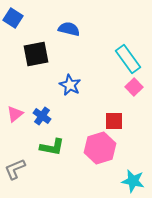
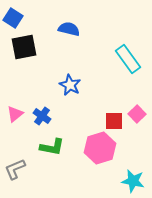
black square: moved 12 px left, 7 px up
pink square: moved 3 px right, 27 px down
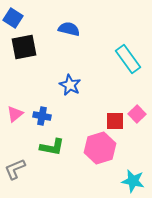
blue cross: rotated 24 degrees counterclockwise
red square: moved 1 px right
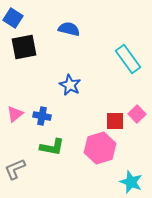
cyan star: moved 2 px left, 1 px down; rotated 10 degrees clockwise
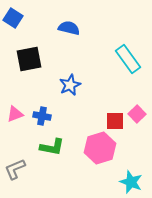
blue semicircle: moved 1 px up
black square: moved 5 px right, 12 px down
blue star: rotated 20 degrees clockwise
pink triangle: rotated 18 degrees clockwise
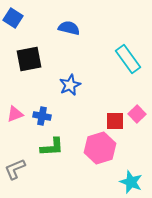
green L-shape: rotated 15 degrees counterclockwise
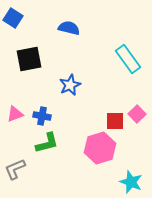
green L-shape: moved 5 px left, 4 px up; rotated 10 degrees counterclockwise
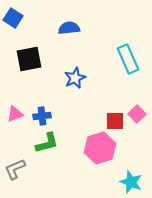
blue semicircle: rotated 20 degrees counterclockwise
cyan rectangle: rotated 12 degrees clockwise
blue star: moved 5 px right, 7 px up
blue cross: rotated 18 degrees counterclockwise
